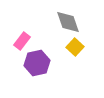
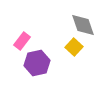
gray diamond: moved 15 px right, 3 px down
yellow square: moved 1 px left
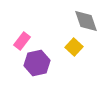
gray diamond: moved 3 px right, 4 px up
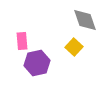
gray diamond: moved 1 px left, 1 px up
pink rectangle: rotated 42 degrees counterclockwise
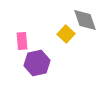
yellow square: moved 8 px left, 13 px up
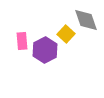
gray diamond: moved 1 px right
purple hexagon: moved 8 px right, 13 px up; rotated 15 degrees counterclockwise
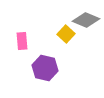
gray diamond: rotated 48 degrees counterclockwise
purple hexagon: moved 18 px down; rotated 20 degrees counterclockwise
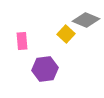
purple hexagon: moved 1 px down; rotated 20 degrees counterclockwise
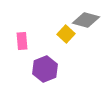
gray diamond: rotated 8 degrees counterclockwise
purple hexagon: rotated 15 degrees counterclockwise
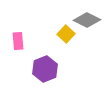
gray diamond: moved 1 px right; rotated 12 degrees clockwise
pink rectangle: moved 4 px left
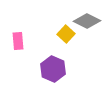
gray diamond: moved 1 px down
purple hexagon: moved 8 px right; rotated 15 degrees counterclockwise
